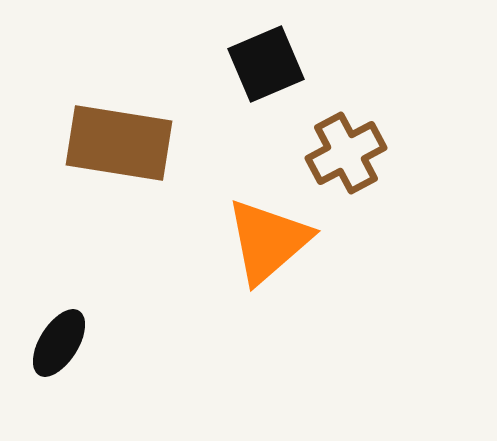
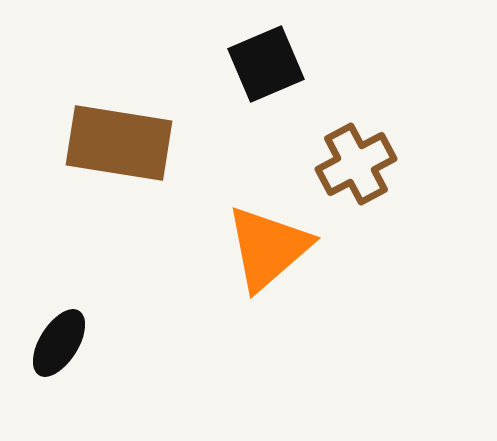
brown cross: moved 10 px right, 11 px down
orange triangle: moved 7 px down
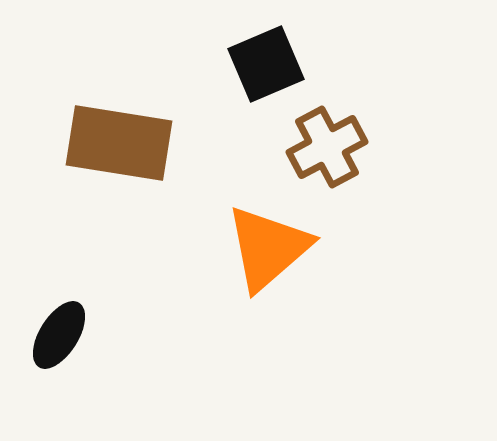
brown cross: moved 29 px left, 17 px up
black ellipse: moved 8 px up
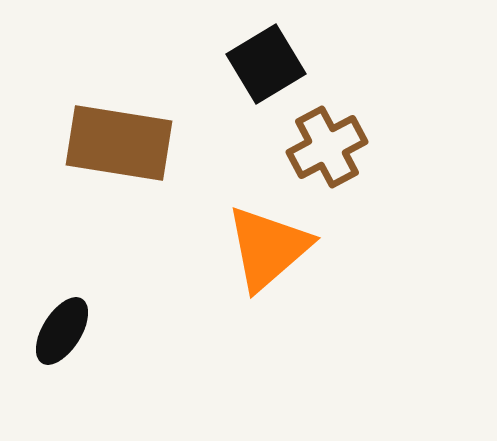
black square: rotated 8 degrees counterclockwise
black ellipse: moved 3 px right, 4 px up
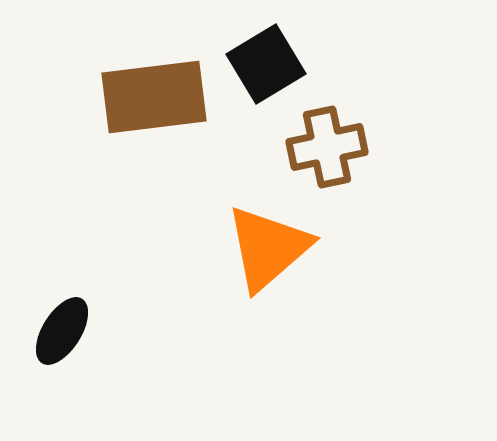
brown rectangle: moved 35 px right, 46 px up; rotated 16 degrees counterclockwise
brown cross: rotated 16 degrees clockwise
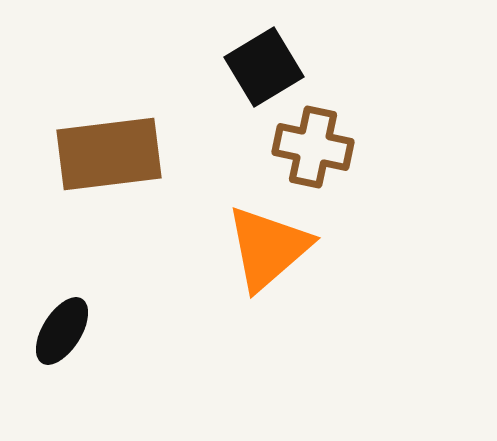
black square: moved 2 px left, 3 px down
brown rectangle: moved 45 px left, 57 px down
brown cross: moved 14 px left; rotated 24 degrees clockwise
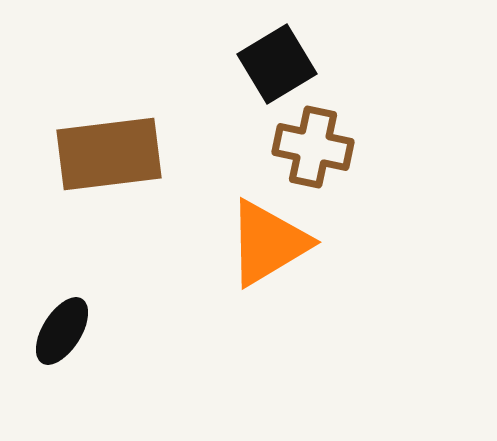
black square: moved 13 px right, 3 px up
orange triangle: moved 5 px up; rotated 10 degrees clockwise
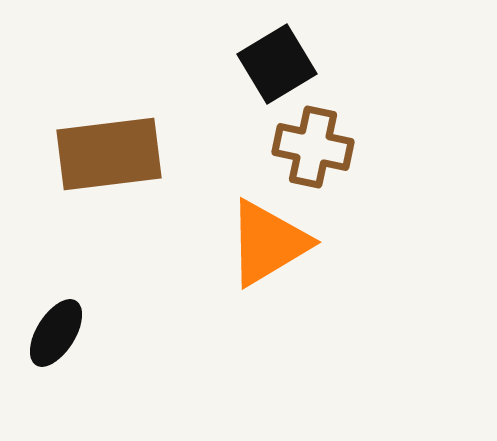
black ellipse: moved 6 px left, 2 px down
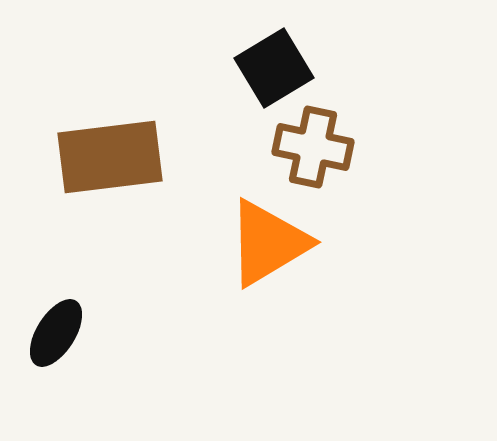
black square: moved 3 px left, 4 px down
brown rectangle: moved 1 px right, 3 px down
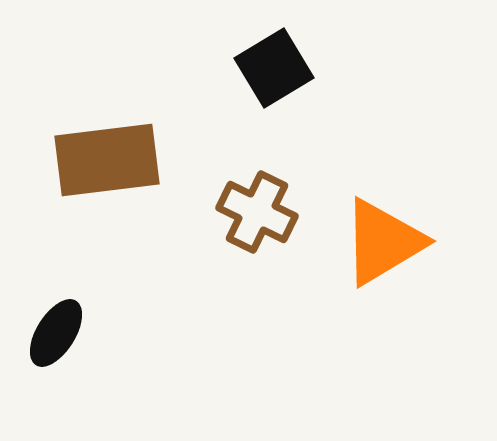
brown cross: moved 56 px left, 65 px down; rotated 14 degrees clockwise
brown rectangle: moved 3 px left, 3 px down
orange triangle: moved 115 px right, 1 px up
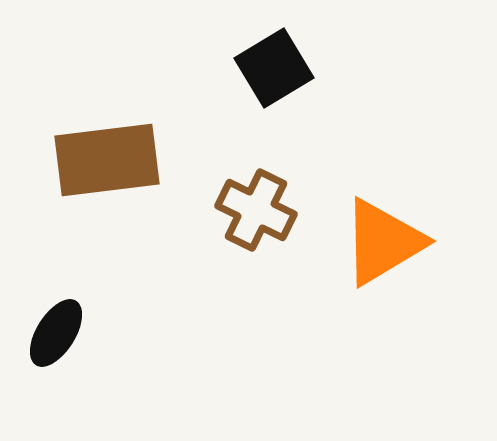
brown cross: moved 1 px left, 2 px up
